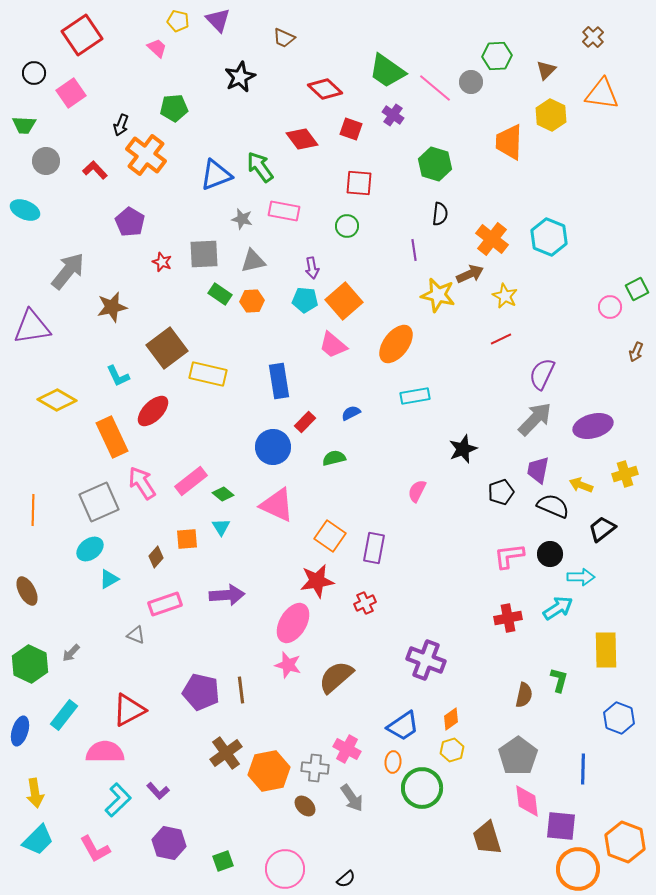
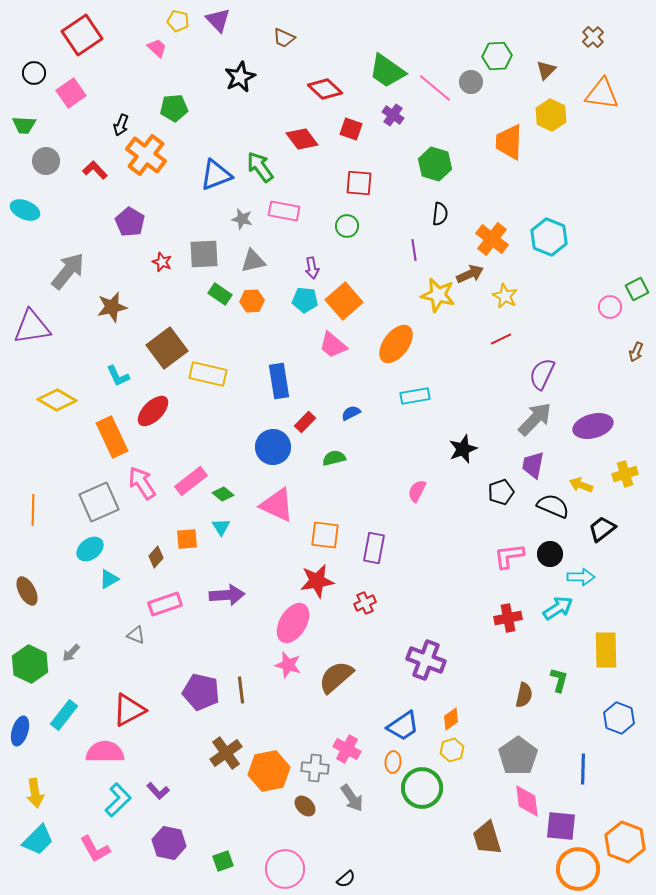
purple trapezoid at (538, 470): moved 5 px left, 5 px up
orange square at (330, 536): moved 5 px left, 1 px up; rotated 28 degrees counterclockwise
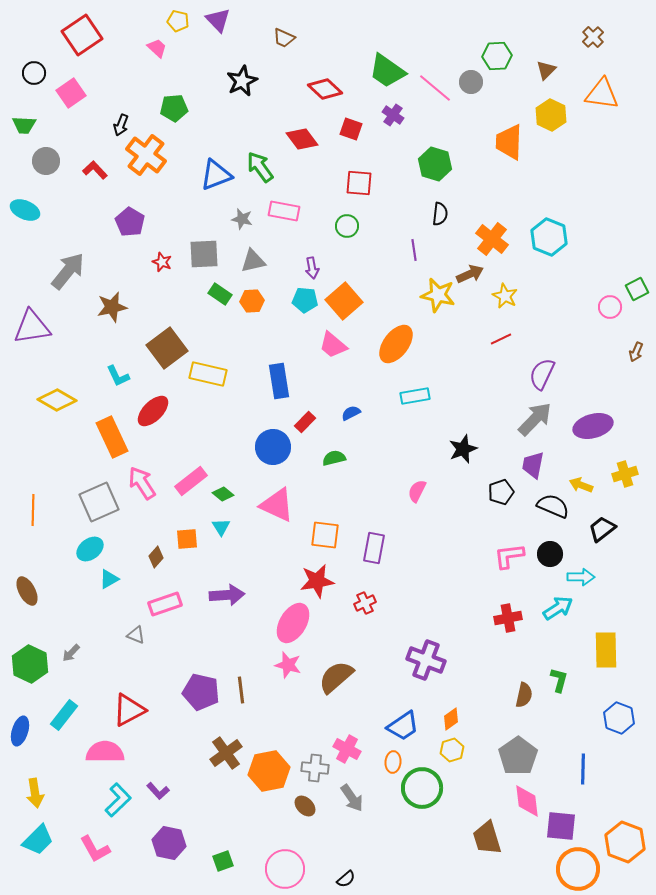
black star at (240, 77): moved 2 px right, 4 px down
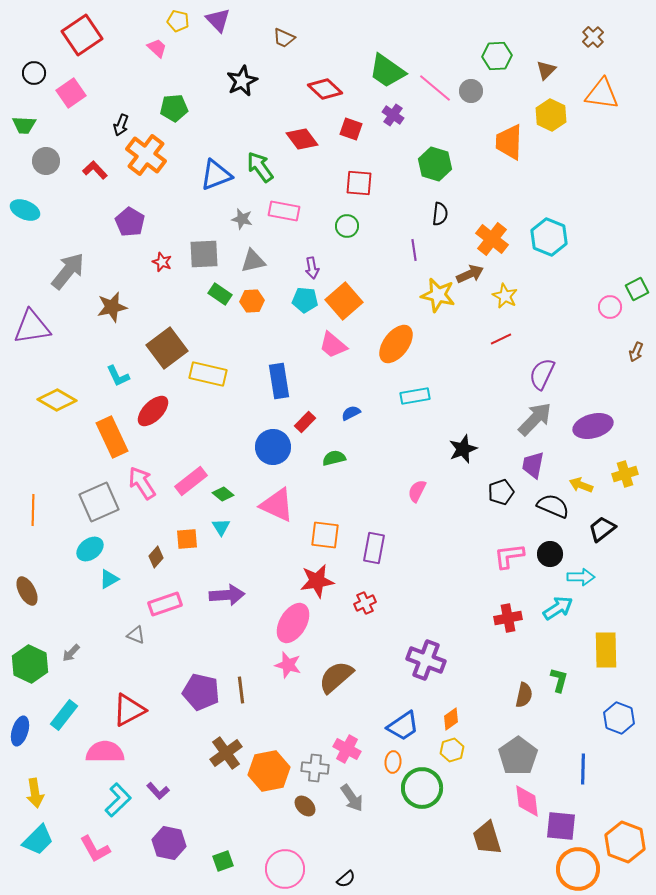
gray circle at (471, 82): moved 9 px down
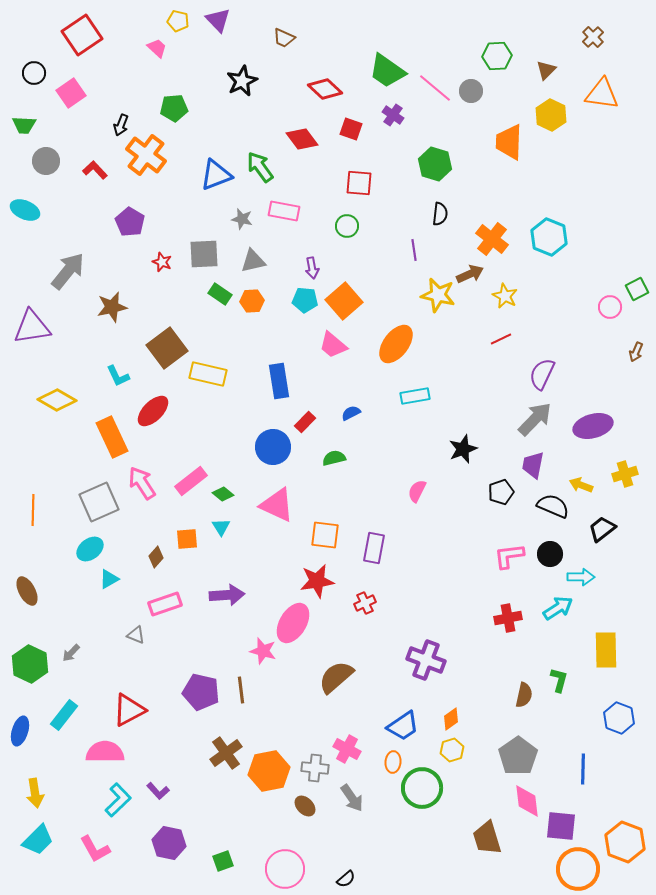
pink star at (288, 665): moved 25 px left, 14 px up
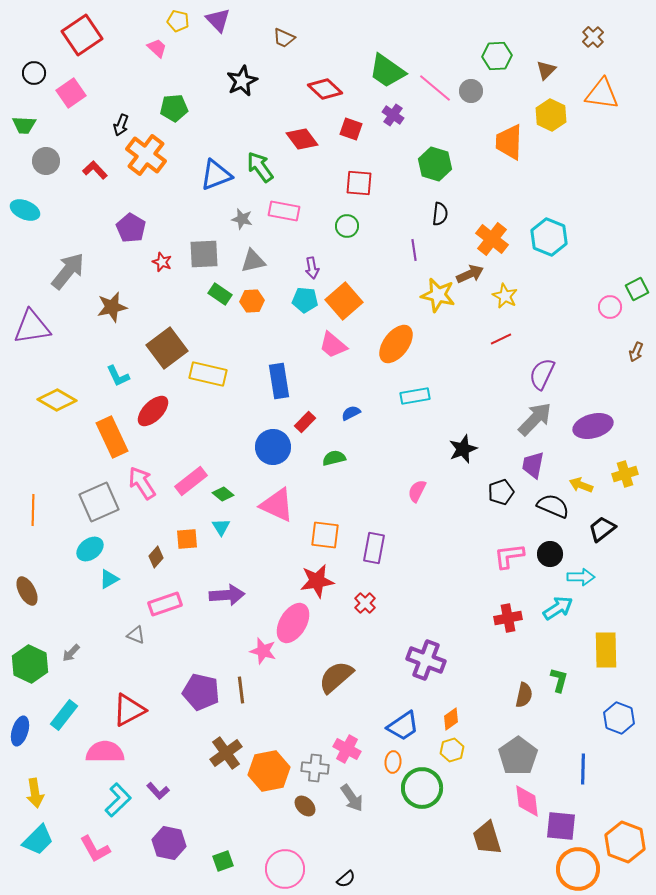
purple pentagon at (130, 222): moved 1 px right, 6 px down
red cross at (365, 603): rotated 20 degrees counterclockwise
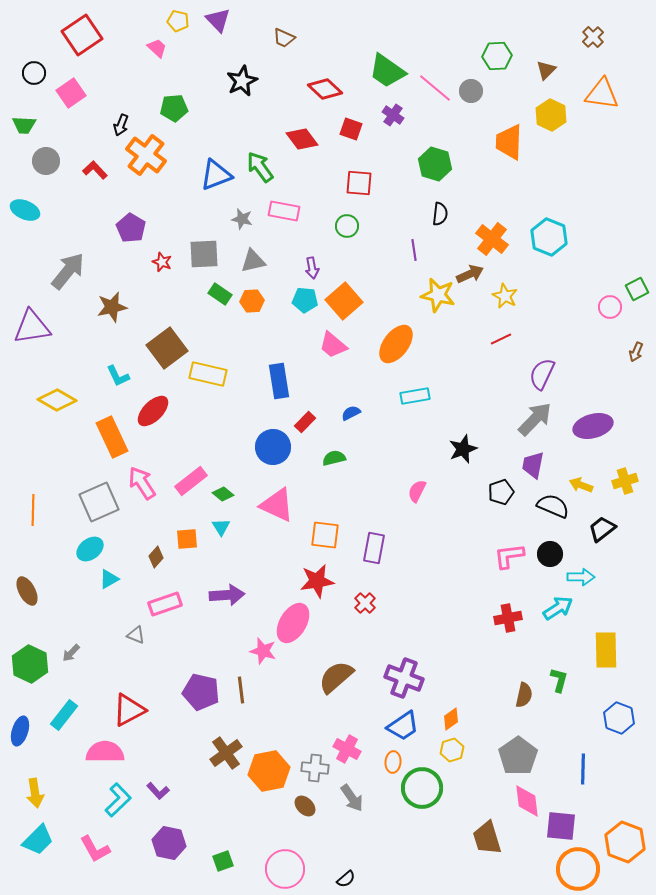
yellow cross at (625, 474): moved 7 px down
purple cross at (426, 660): moved 22 px left, 18 px down
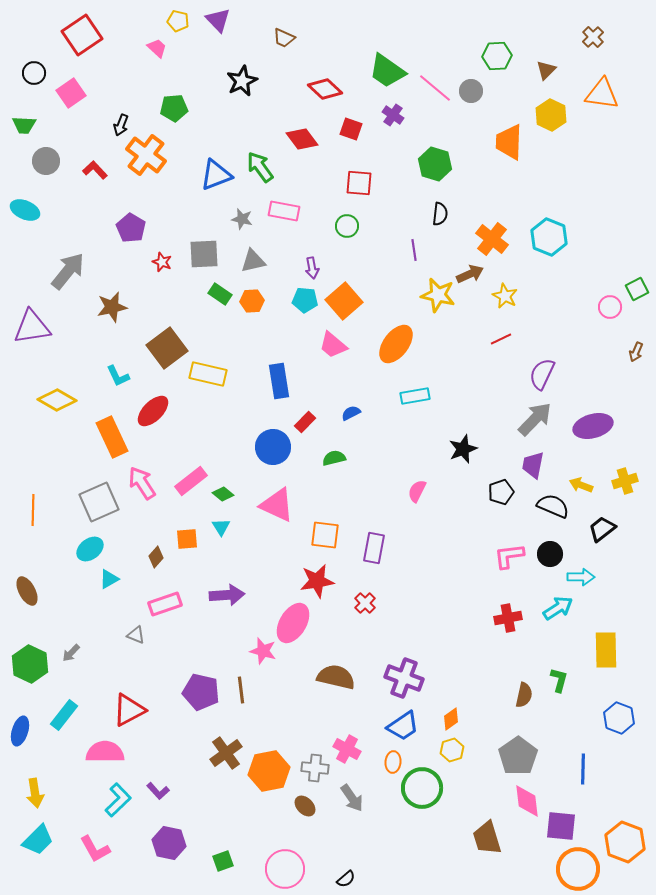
brown semicircle at (336, 677): rotated 54 degrees clockwise
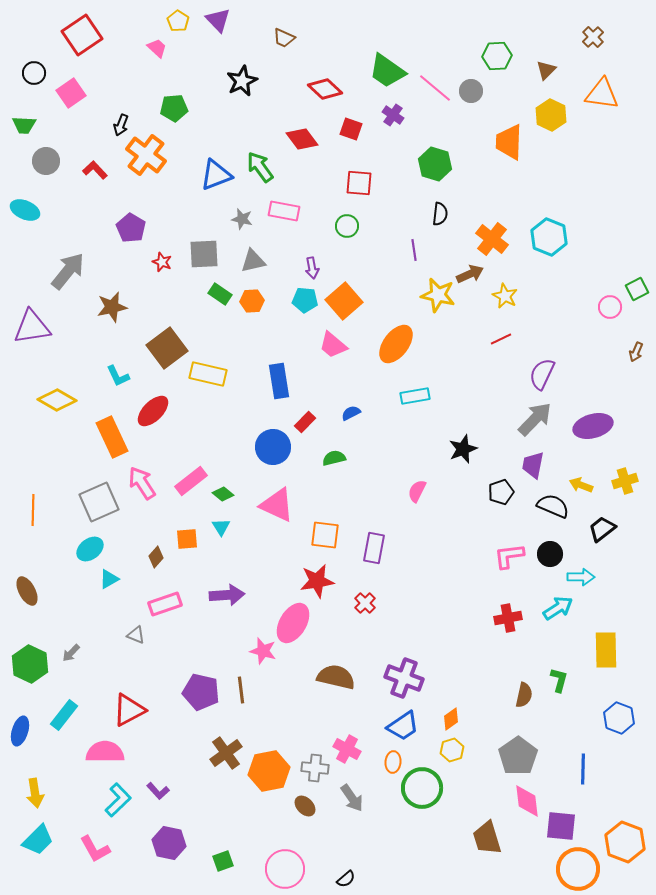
yellow pentagon at (178, 21): rotated 20 degrees clockwise
